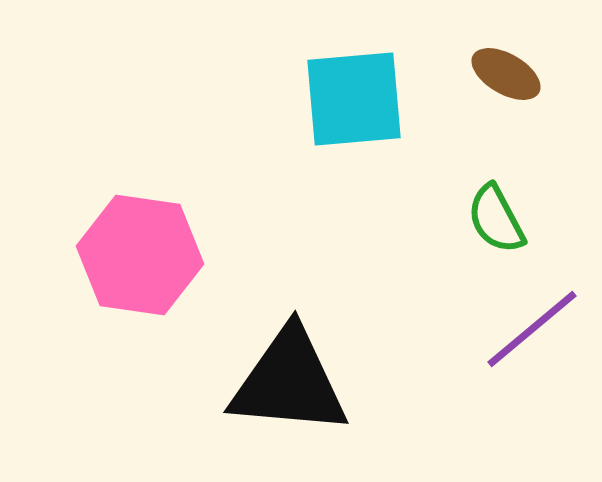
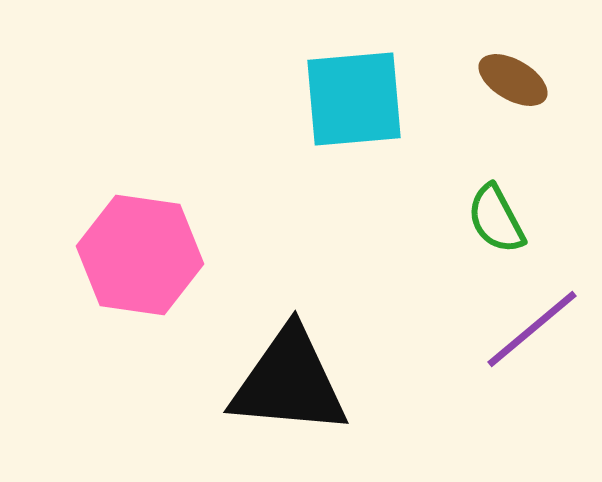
brown ellipse: moved 7 px right, 6 px down
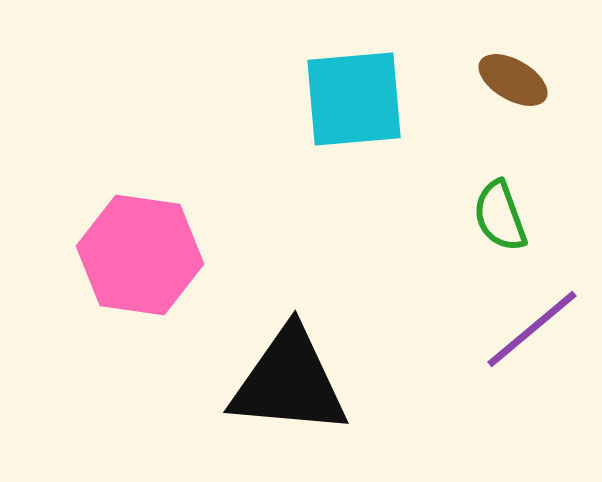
green semicircle: moved 4 px right, 3 px up; rotated 8 degrees clockwise
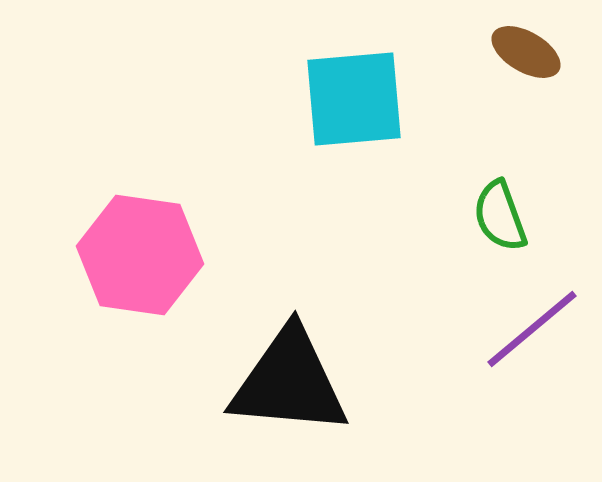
brown ellipse: moved 13 px right, 28 px up
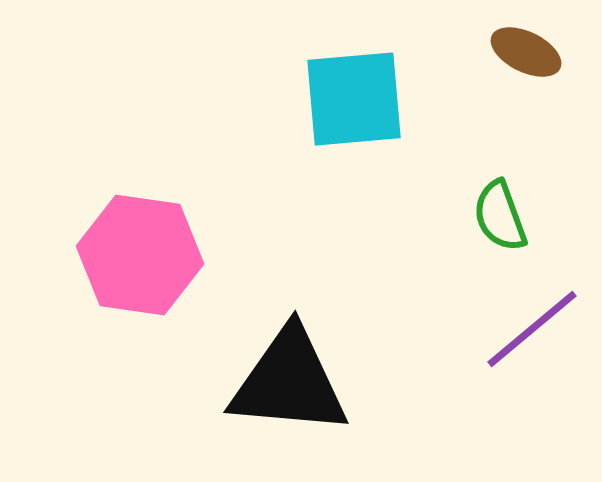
brown ellipse: rotated 4 degrees counterclockwise
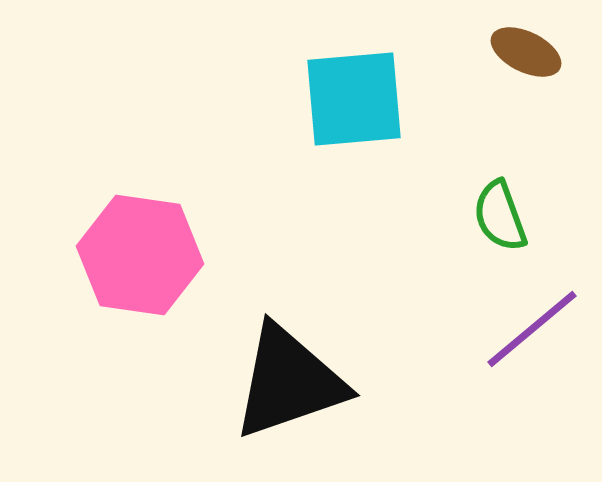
black triangle: rotated 24 degrees counterclockwise
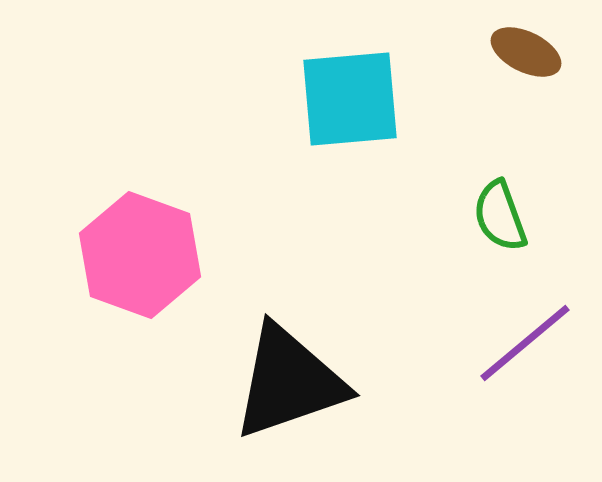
cyan square: moved 4 px left
pink hexagon: rotated 12 degrees clockwise
purple line: moved 7 px left, 14 px down
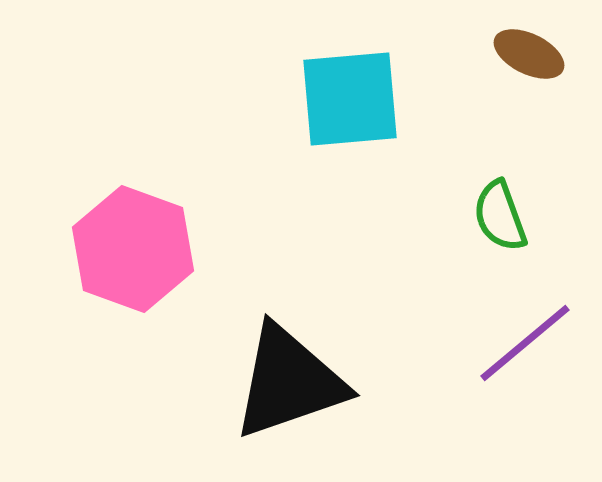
brown ellipse: moved 3 px right, 2 px down
pink hexagon: moved 7 px left, 6 px up
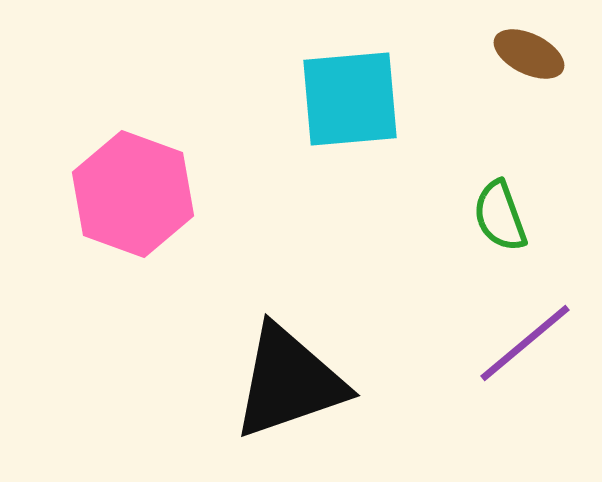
pink hexagon: moved 55 px up
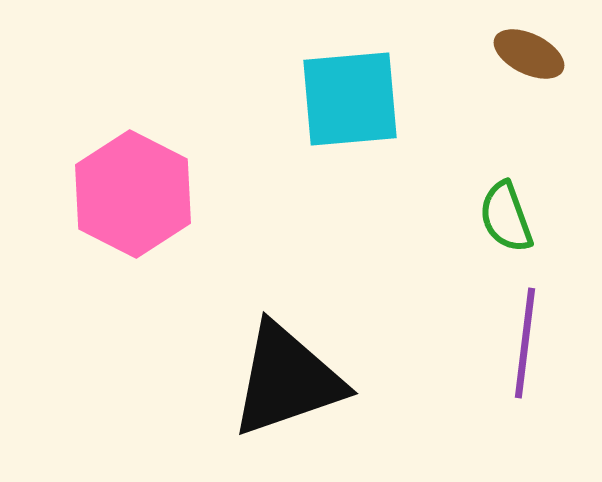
pink hexagon: rotated 7 degrees clockwise
green semicircle: moved 6 px right, 1 px down
purple line: rotated 43 degrees counterclockwise
black triangle: moved 2 px left, 2 px up
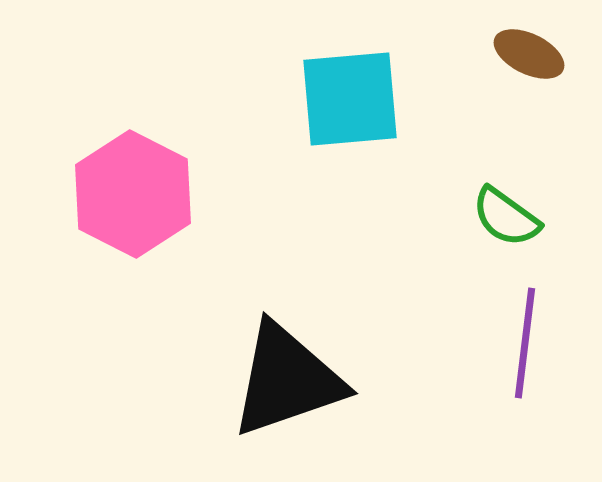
green semicircle: rotated 34 degrees counterclockwise
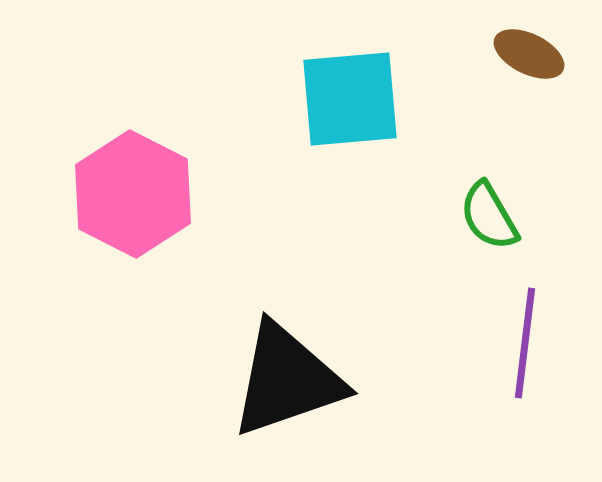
green semicircle: moved 17 px left, 1 px up; rotated 24 degrees clockwise
